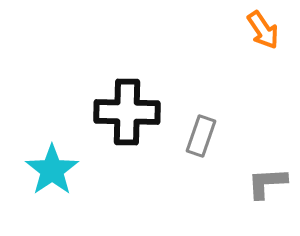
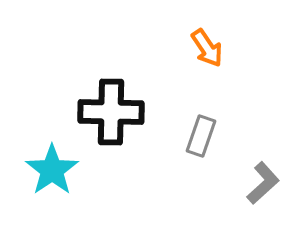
orange arrow: moved 56 px left, 18 px down
black cross: moved 16 px left
gray L-shape: moved 4 px left; rotated 141 degrees clockwise
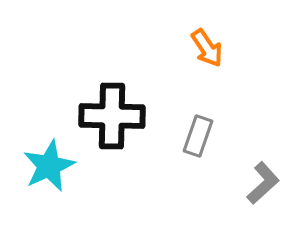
black cross: moved 1 px right, 4 px down
gray rectangle: moved 3 px left
cyan star: moved 3 px left, 4 px up; rotated 10 degrees clockwise
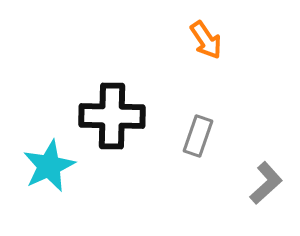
orange arrow: moved 1 px left, 8 px up
gray L-shape: moved 3 px right
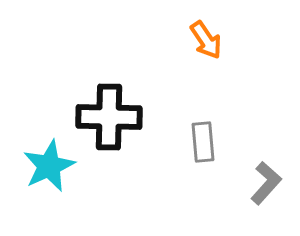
black cross: moved 3 px left, 1 px down
gray rectangle: moved 5 px right, 6 px down; rotated 24 degrees counterclockwise
gray L-shape: rotated 6 degrees counterclockwise
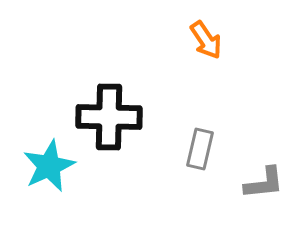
gray rectangle: moved 3 px left, 7 px down; rotated 18 degrees clockwise
gray L-shape: moved 2 px left; rotated 42 degrees clockwise
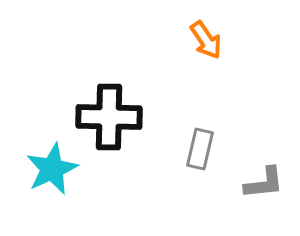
cyan star: moved 3 px right, 3 px down
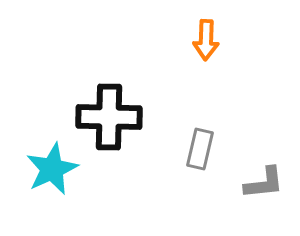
orange arrow: rotated 36 degrees clockwise
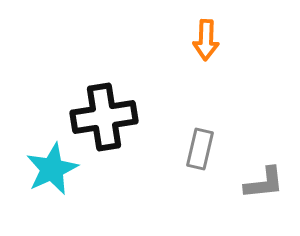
black cross: moved 5 px left; rotated 10 degrees counterclockwise
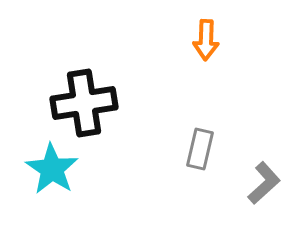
black cross: moved 20 px left, 14 px up
cyan star: rotated 14 degrees counterclockwise
gray L-shape: rotated 36 degrees counterclockwise
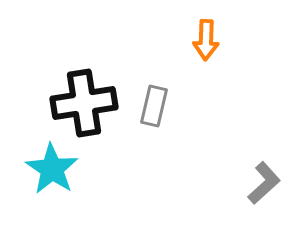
gray rectangle: moved 46 px left, 43 px up
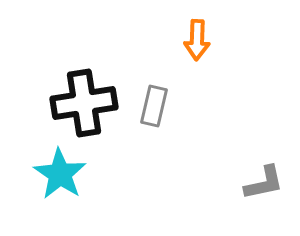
orange arrow: moved 9 px left
cyan star: moved 8 px right, 5 px down
gray L-shape: rotated 30 degrees clockwise
